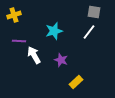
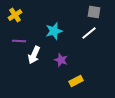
yellow cross: moved 1 px right; rotated 16 degrees counterclockwise
white line: moved 1 px down; rotated 14 degrees clockwise
white arrow: rotated 126 degrees counterclockwise
yellow rectangle: moved 1 px up; rotated 16 degrees clockwise
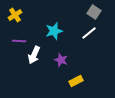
gray square: rotated 24 degrees clockwise
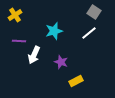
purple star: moved 2 px down
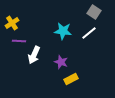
yellow cross: moved 3 px left, 8 px down
cyan star: moved 9 px right; rotated 24 degrees clockwise
yellow rectangle: moved 5 px left, 2 px up
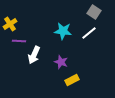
yellow cross: moved 2 px left, 1 px down
yellow rectangle: moved 1 px right, 1 px down
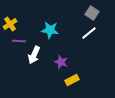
gray square: moved 2 px left, 1 px down
cyan star: moved 13 px left, 1 px up
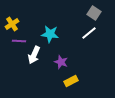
gray square: moved 2 px right
yellow cross: moved 2 px right
cyan star: moved 4 px down
yellow rectangle: moved 1 px left, 1 px down
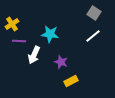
white line: moved 4 px right, 3 px down
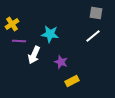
gray square: moved 2 px right; rotated 24 degrees counterclockwise
yellow rectangle: moved 1 px right
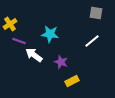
yellow cross: moved 2 px left
white line: moved 1 px left, 5 px down
purple line: rotated 16 degrees clockwise
white arrow: rotated 102 degrees clockwise
